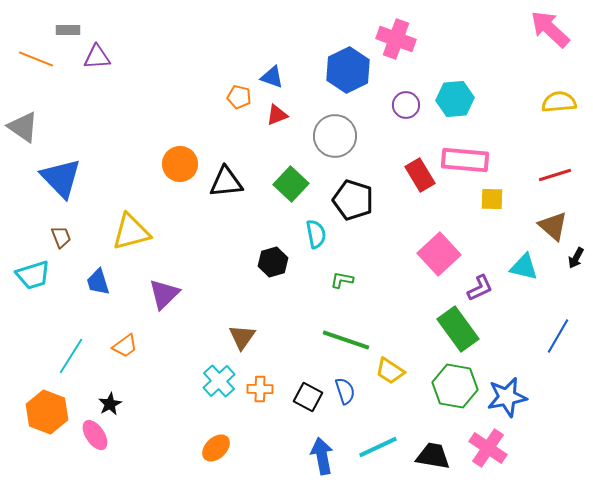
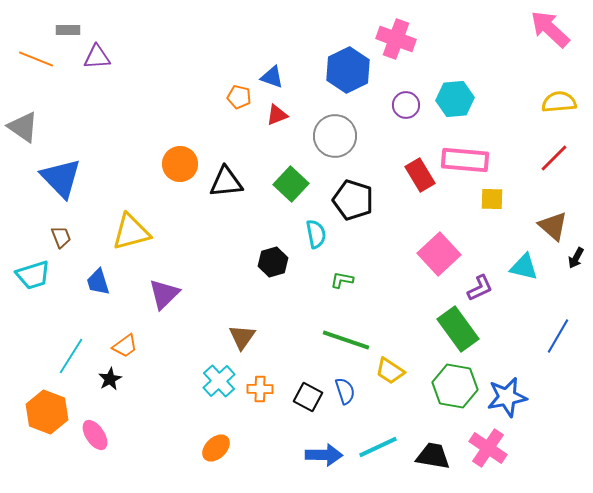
red line at (555, 175): moved 1 px left, 17 px up; rotated 28 degrees counterclockwise
black star at (110, 404): moved 25 px up
blue arrow at (322, 456): moved 2 px right, 1 px up; rotated 102 degrees clockwise
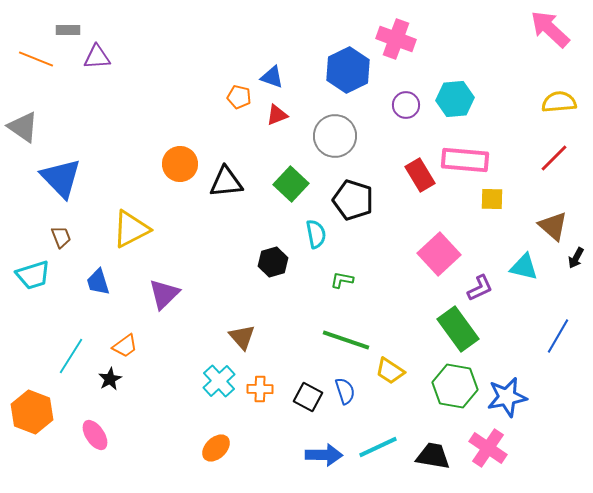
yellow triangle at (131, 232): moved 3 px up; rotated 12 degrees counterclockwise
brown triangle at (242, 337): rotated 16 degrees counterclockwise
orange hexagon at (47, 412): moved 15 px left
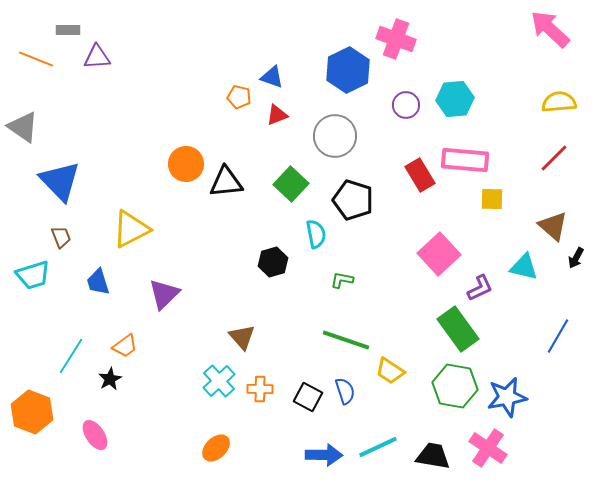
orange circle at (180, 164): moved 6 px right
blue triangle at (61, 178): moved 1 px left, 3 px down
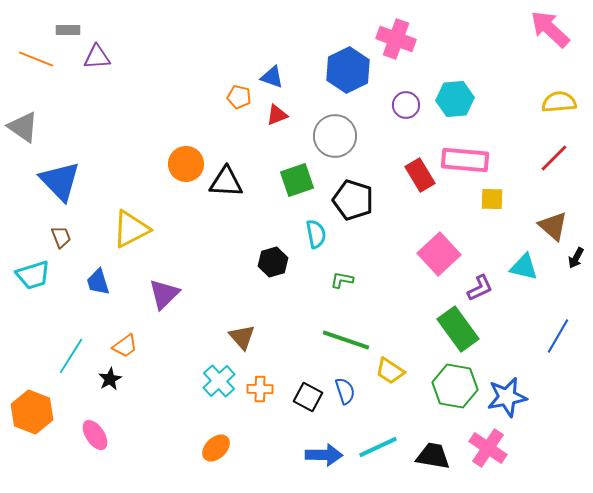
black triangle at (226, 182): rotated 9 degrees clockwise
green square at (291, 184): moved 6 px right, 4 px up; rotated 28 degrees clockwise
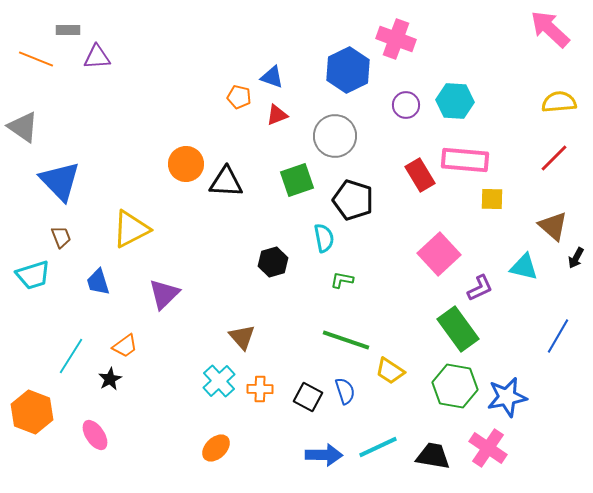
cyan hexagon at (455, 99): moved 2 px down; rotated 9 degrees clockwise
cyan semicircle at (316, 234): moved 8 px right, 4 px down
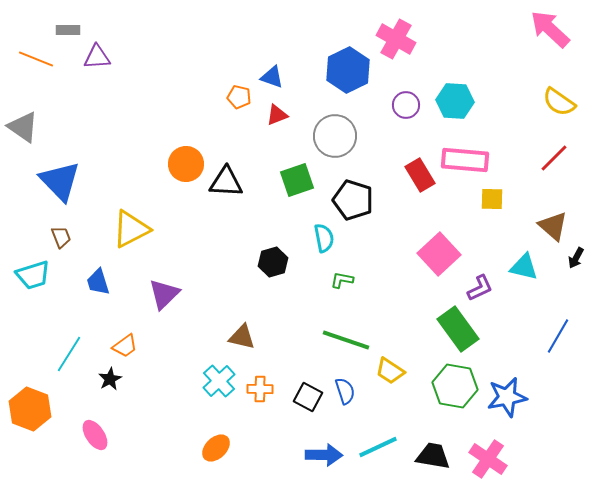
pink cross at (396, 39): rotated 9 degrees clockwise
yellow semicircle at (559, 102): rotated 140 degrees counterclockwise
brown triangle at (242, 337): rotated 36 degrees counterclockwise
cyan line at (71, 356): moved 2 px left, 2 px up
orange hexagon at (32, 412): moved 2 px left, 3 px up
pink cross at (488, 448): moved 11 px down
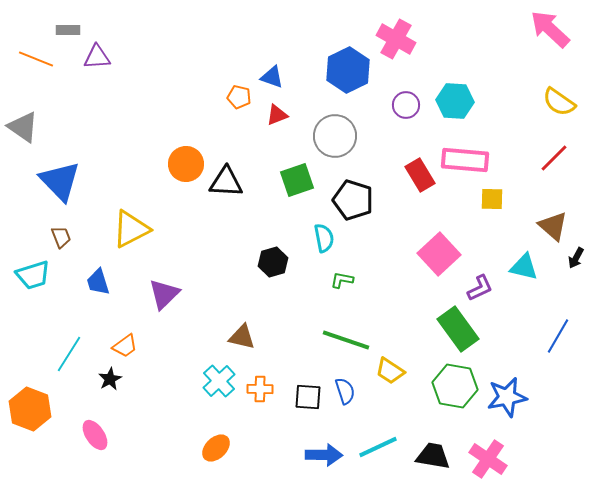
black square at (308, 397): rotated 24 degrees counterclockwise
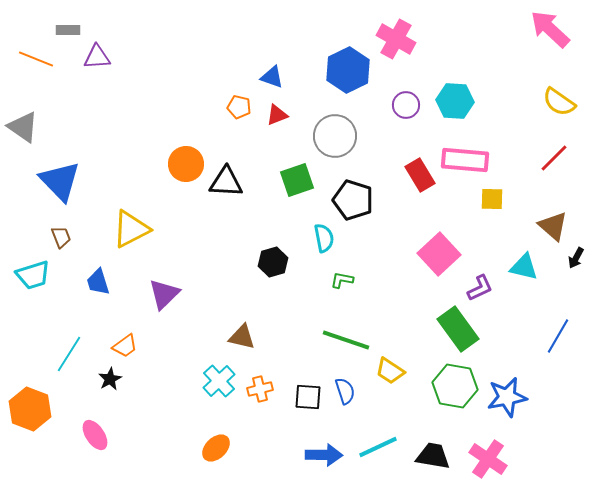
orange pentagon at (239, 97): moved 10 px down
orange cross at (260, 389): rotated 15 degrees counterclockwise
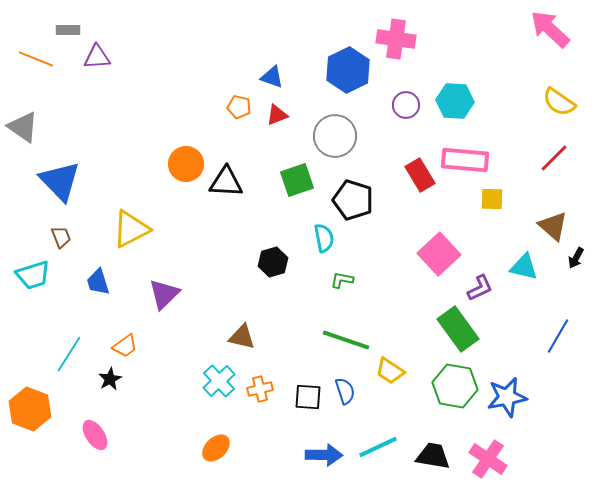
pink cross at (396, 39): rotated 21 degrees counterclockwise
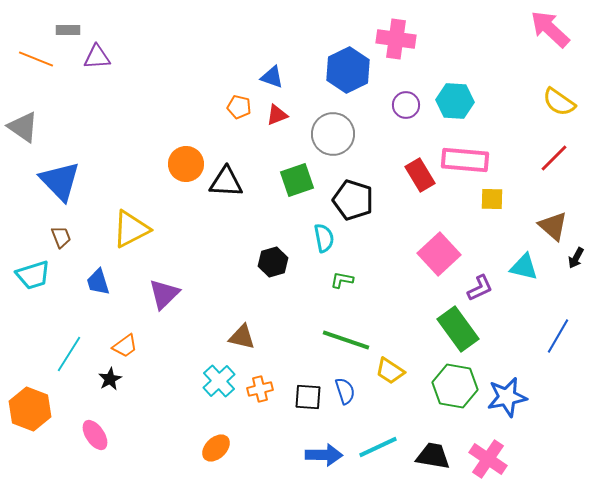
gray circle at (335, 136): moved 2 px left, 2 px up
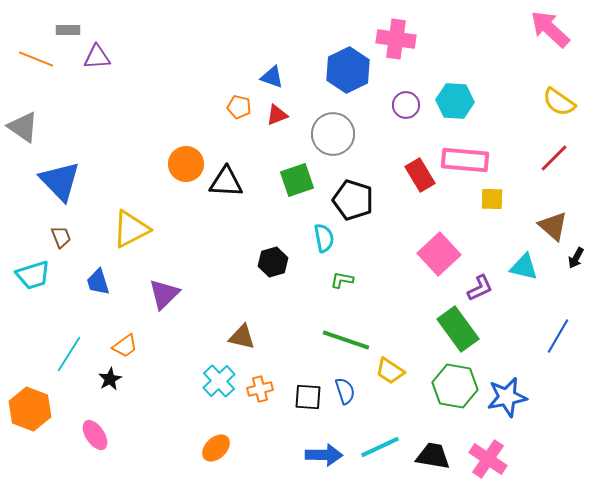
cyan line at (378, 447): moved 2 px right
